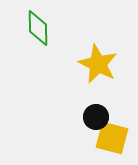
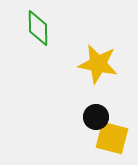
yellow star: rotated 15 degrees counterclockwise
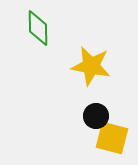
yellow star: moved 7 px left, 2 px down
black circle: moved 1 px up
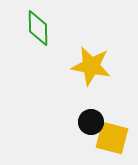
black circle: moved 5 px left, 6 px down
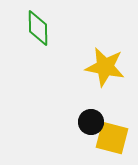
yellow star: moved 14 px right, 1 px down
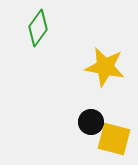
green diamond: rotated 36 degrees clockwise
yellow square: moved 2 px right, 1 px down
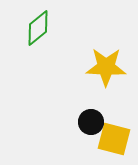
green diamond: rotated 15 degrees clockwise
yellow star: moved 1 px right; rotated 9 degrees counterclockwise
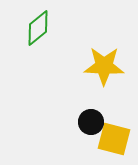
yellow star: moved 2 px left, 1 px up
